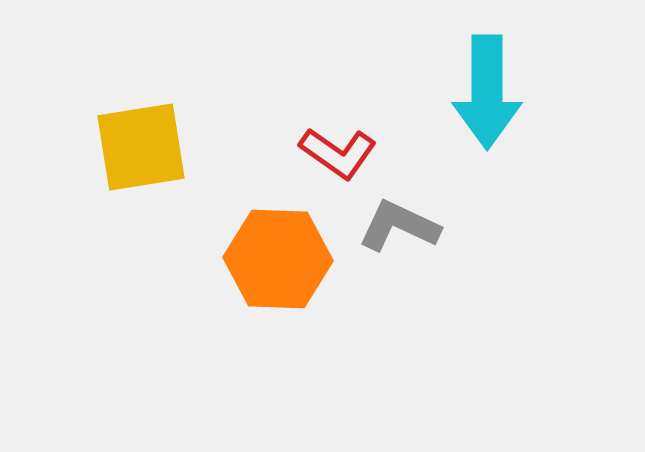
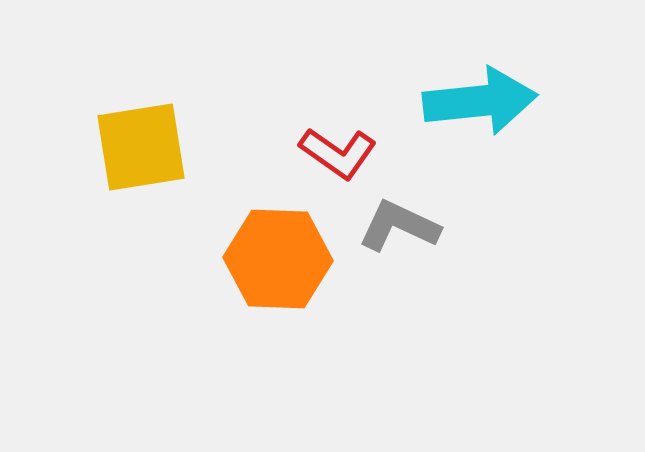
cyan arrow: moved 7 px left, 9 px down; rotated 96 degrees counterclockwise
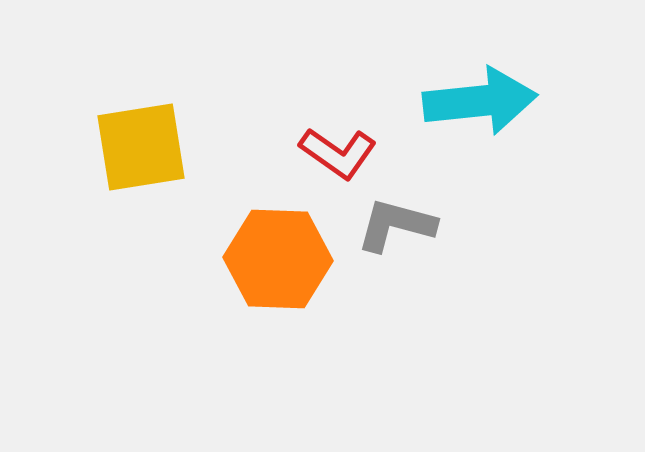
gray L-shape: moved 3 px left, 1 px up; rotated 10 degrees counterclockwise
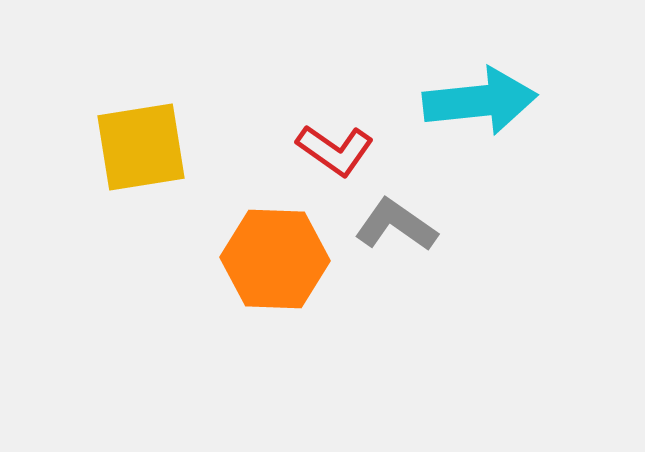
red L-shape: moved 3 px left, 3 px up
gray L-shape: rotated 20 degrees clockwise
orange hexagon: moved 3 px left
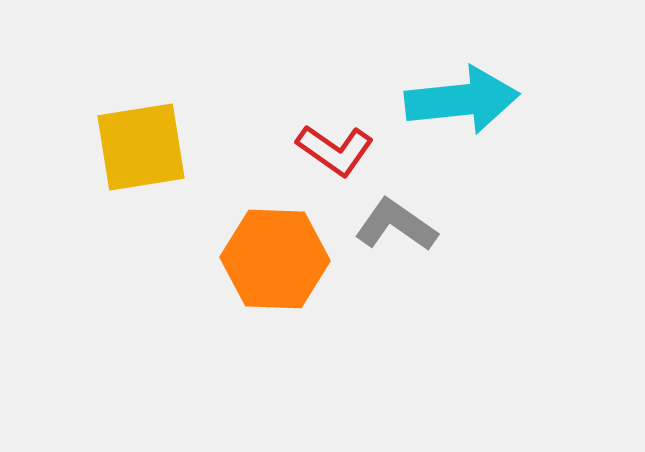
cyan arrow: moved 18 px left, 1 px up
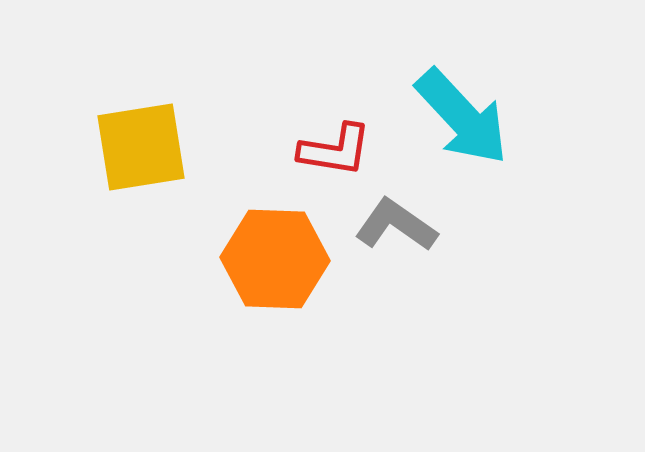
cyan arrow: moved 17 px down; rotated 53 degrees clockwise
red L-shape: rotated 26 degrees counterclockwise
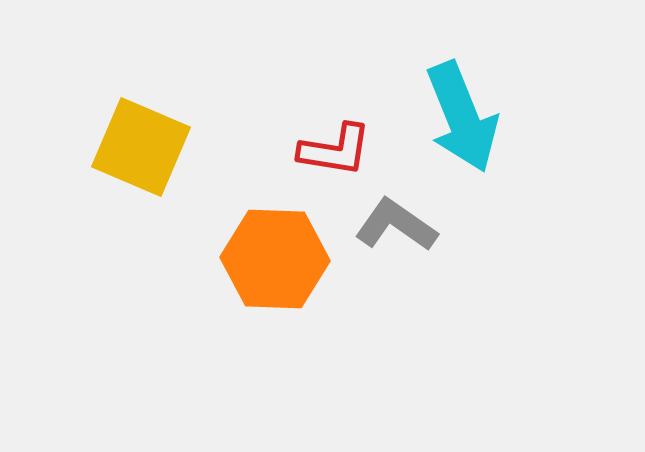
cyan arrow: rotated 21 degrees clockwise
yellow square: rotated 32 degrees clockwise
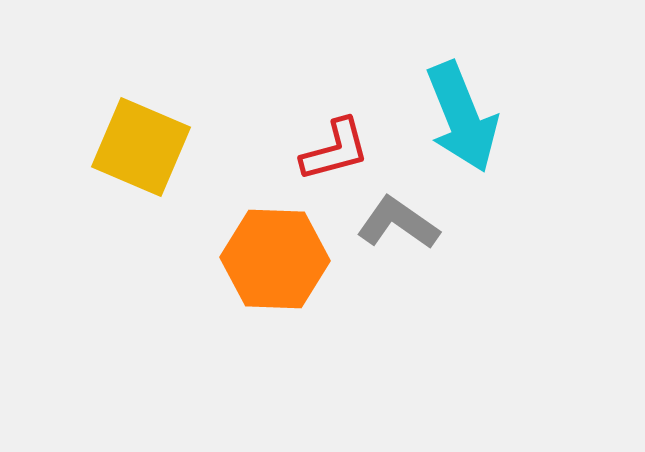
red L-shape: rotated 24 degrees counterclockwise
gray L-shape: moved 2 px right, 2 px up
